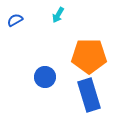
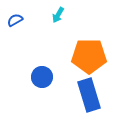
blue circle: moved 3 px left
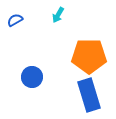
blue circle: moved 10 px left
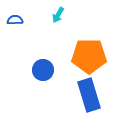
blue semicircle: rotated 28 degrees clockwise
blue circle: moved 11 px right, 7 px up
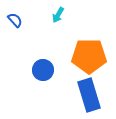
blue semicircle: rotated 49 degrees clockwise
